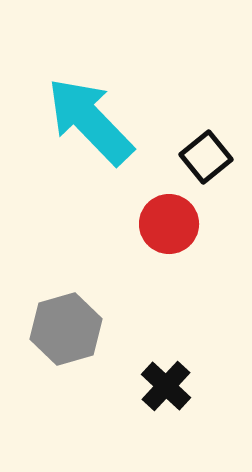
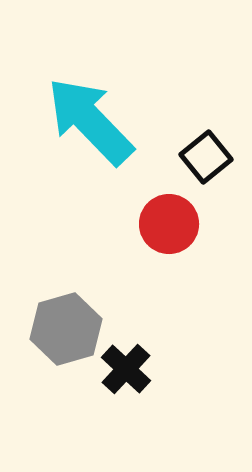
black cross: moved 40 px left, 17 px up
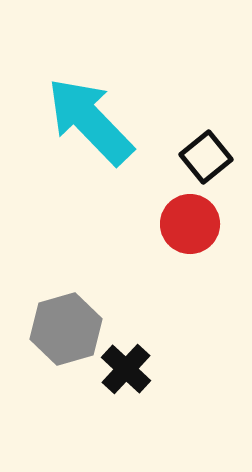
red circle: moved 21 px right
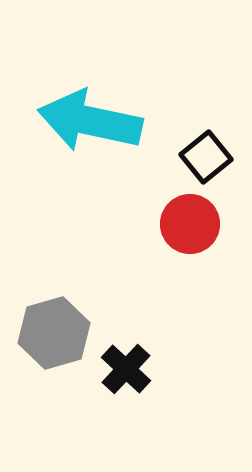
cyan arrow: rotated 34 degrees counterclockwise
gray hexagon: moved 12 px left, 4 px down
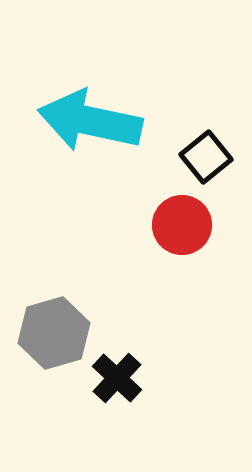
red circle: moved 8 px left, 1 px down
black cross: moved 9 px left, 9 px down
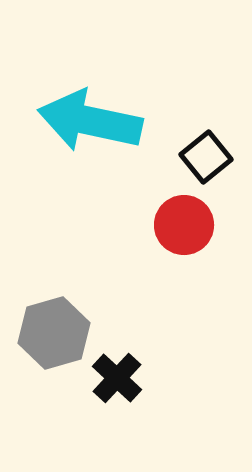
red circle: moved 2 px right
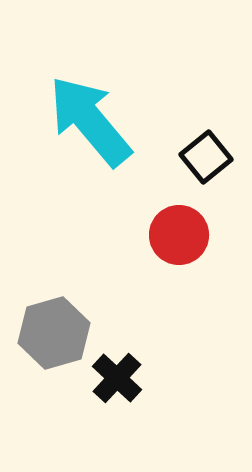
cyan arrow: rotated 38 degrees clockwise
red circle: moved 5 px left, 10 px down
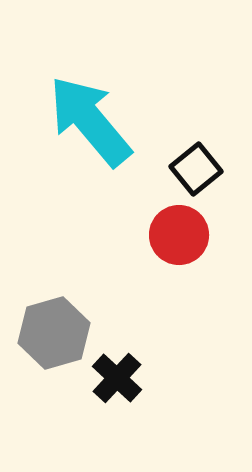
black square: moved 10 px left, 12 px down
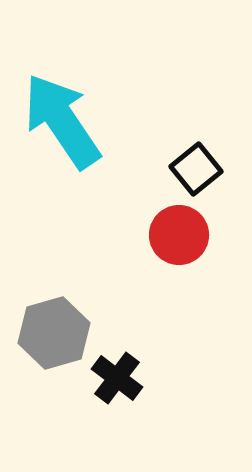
cyan arrow: moved 28 px left; rotated 6 degrees clockwise
black cross: rotated 6 degrees counterclockwise
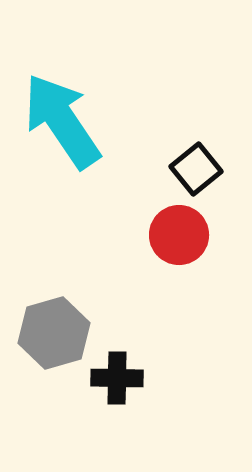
black cross: rotated 36 degrees counterclockwise
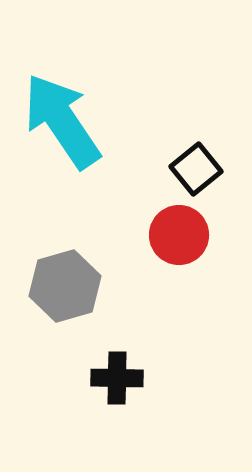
gray hexagon: moved 11 px right, 47 px up
